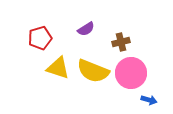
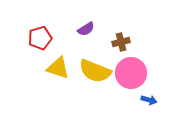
yellow semicircle: moved 2 px right
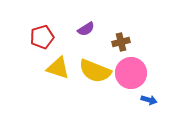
red pentagon: moved 2 px right, 1 px up
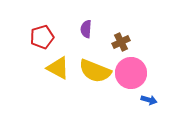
purple semicircle: rotated 126 degrees clockwise
brown cross: rotated 12 degrees counterclockwise
yellow triangle: rotated 10 degrees clockwise
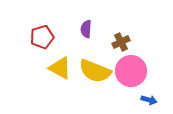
yellow triangle: moved 2 px right
pink circle: moved 2 px up
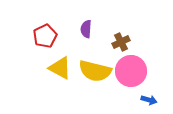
red pentagon: moved 3 px right, 1 px up; rotated 10 degrees counterclockwise
yellow semicircle: rotated 8 degrees counterclockwise
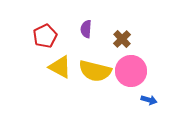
brown cross: moved 1 px right, 3 px up; rotated 18 degrees counterclockwise
yellow triangle: moved 1 px up
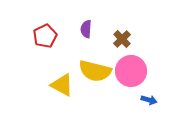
yellow triangle: moved 2 px right, 18 px down
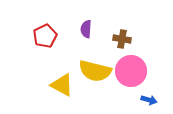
brown cross: rotated 36 degrees counterclockwise
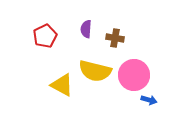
brown cross: moved 7 px left, 1 px up
pink circle: moved 3 px right, 4 px down
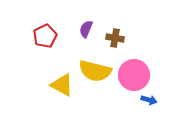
purple semicircle: rotated 18 degrees clockwise
